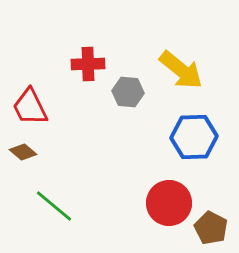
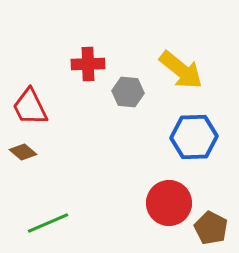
green line: moved 6 px left, 17 px down; rotated 63 degrees counterclockwise
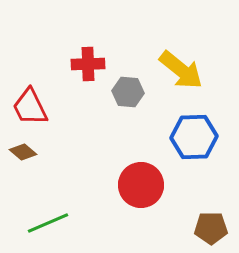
red circle: moved 28 px left, 18 px up
brown pentagon: rotated 28 degrees counterclockwise
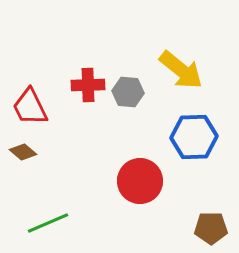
red cross: moved 21 px down
red circle: moved 1 px left, 4 px up
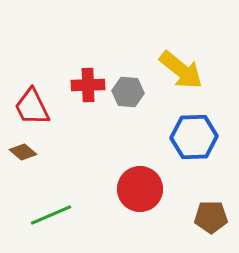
red trapezoid: moved 2 px right
red circle: moved 8 px down
green line: moved 3 px right, 8 px up
brown pentagon: moved 11 px up
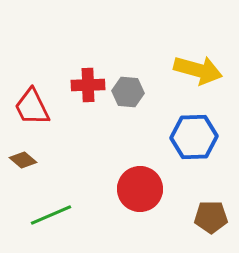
yellow arrow: moved 17 px right; rotated 24 degrees counterclockwise
brown diamond: moved 8 px down
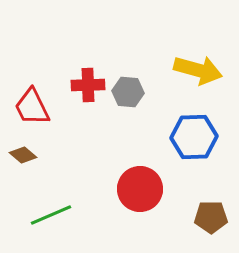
brown diamond: moved 5 px up
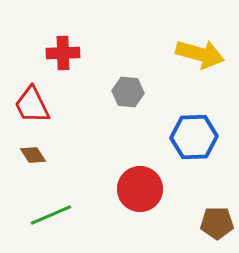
yellow arrow: moved 2 px right, 16 px up
red cross: moved 25 px left, 32 px up
red trapezoid: moved 2 px up
brown diamond: moved 10 px right; rotated 16 degrees clockwise
brown pentagon: moved 6 px right, 6 px down
